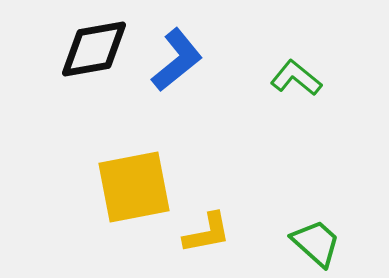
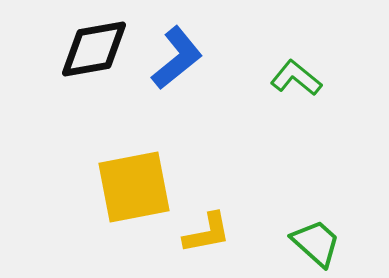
blue L-shape: moved 2 px up
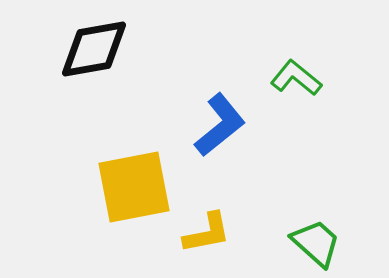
blue L-shape: moved 43 px right, 67 px down
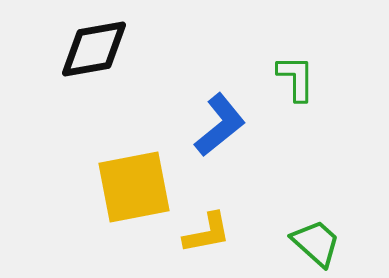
green L-shape: rotated 51 degrees clockwise
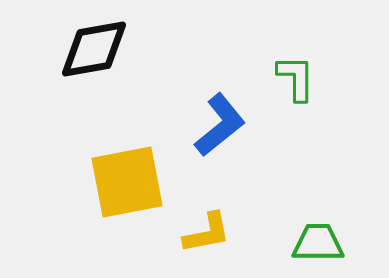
yellow square: moved 7 px left, 5 px up
green trapezoid: moved 2 px right; rotated 42 degrees counterclockwise
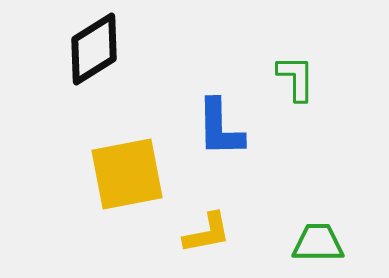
black diamond: rotated 22 degrees counterclockwise
blue L-shape: moved 3 px down; rotated 128 degrees clockwise
yellow square: moved 8 px up
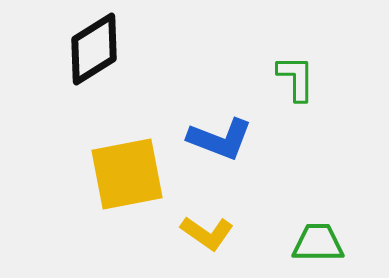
blue L-shape: moved 11 px down; rotated 68 degrees counterclockwise
yellow L-shape: rotated 46 degrees clockwise
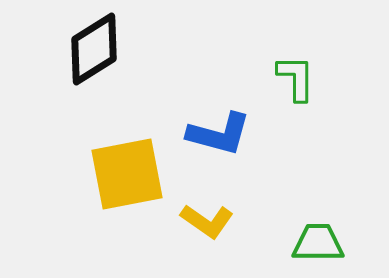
blue L-shape: moved 1 px left, 5 px up; rotated 6 degrees counterclockwise
yellow L-shape: moved 12 px up
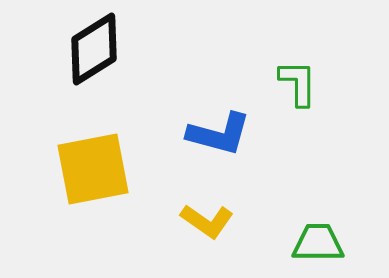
green L-shape: moved 2 px right, 5 px down
yellow square: moved 34 px left, 5 px up
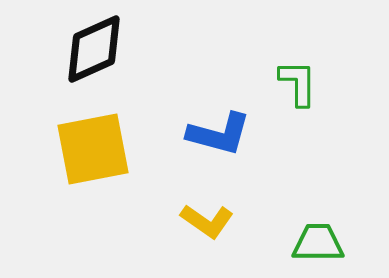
black diamond: rotated 8 degrees clockwise
yellow square: moved 20 px up
